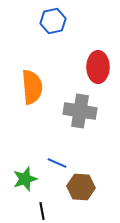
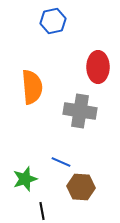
blue line: moved 4 px right, 1 px up
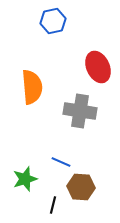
red ellipse: rotated 24 degrees counterclockwise
black line: moved 11 px right, 6 px up; rotated 24 degrees clockwise
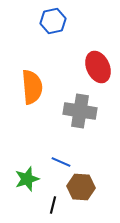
green star: moved 2 px right
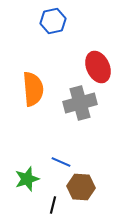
orange semicircle: moved 1 px right, 2 px down
gray cross: moved 8 px up; rotated 24 degrees counterclockwise
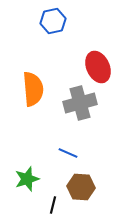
blue line: moved 7 px right, 9 px up
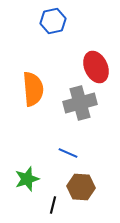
red ellipse: moved 2 px left
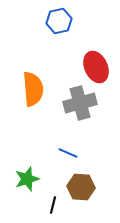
blue hexagon: moved 6 px right
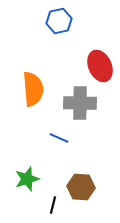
red ellipse: moved 4 px right, 1 px up
gray cross: rotated 16 degrees clockwise
blue line: moved 9 px left, 15 px up
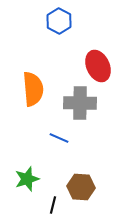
blue hexagon: rotated 20 degrees counterclockwise
red ellipse: moved 2 px left
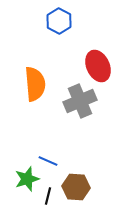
orange semicircle: moved 2 px right, 5 px up
gray cross: moved 2 px up; rotated 24 degrees counterclockwise
blue line: moved 11 px left, 23 px down
brown hexagon: moved 5 px left
black line: moved 5 px left, 9 px up
